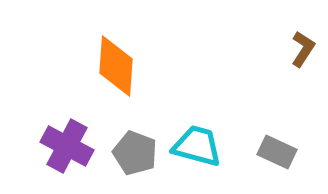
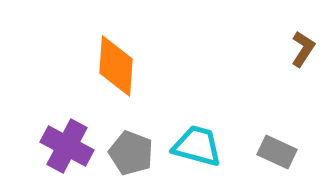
gray pentagon: moved 4 px left
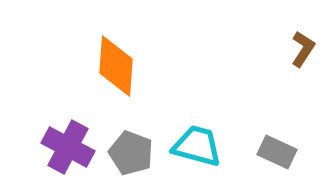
purple cross: moved 1 px right, 1 px down
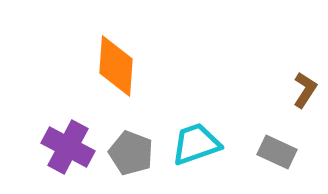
brown L-shape: moved 2 px right, 41 px down
cyan trapezoid: moved 1 px left, 2 px up; rotated 34 degrees counterclockwise
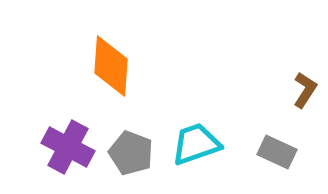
orange diamond: moved 5 px left
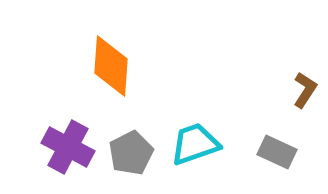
cyan trapezoid: moved 1 px left
gray pentagon: rotated 24 degrees clockwise
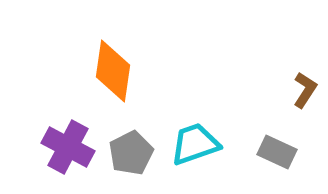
orange diamond: moved 2 px right, 5 px down; rotated 4 degrees clockwise
